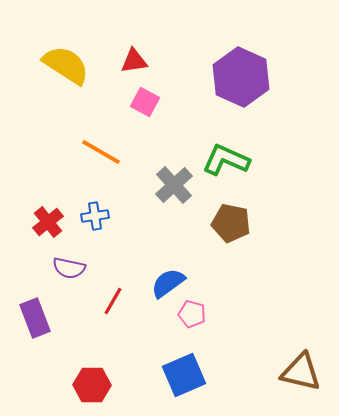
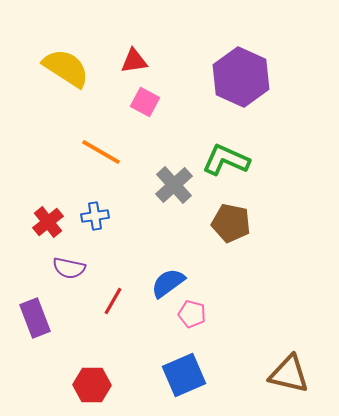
yellow semicircle: moved 3 px down
brown triangle: moved 12 px left, 2 px down
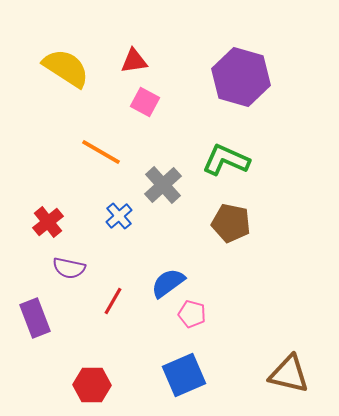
purple hexagon: rotated 8 degrees counterclockwise
gray cross: moved 11 px left
blue cross: moved 24 px right; rotated 32 degrees counterclockwise
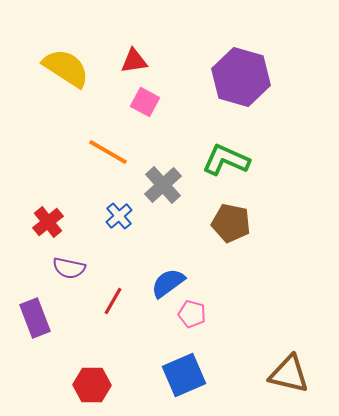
orange line: moved 7 px right
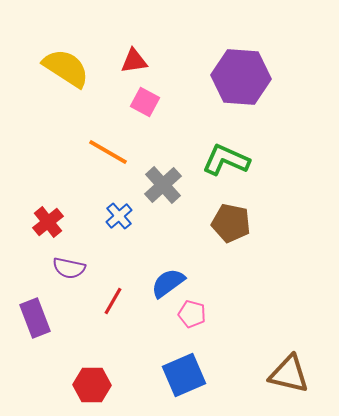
purple hexagon: rotated 12 degrees counterclockwise
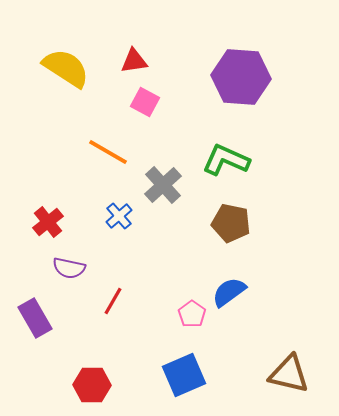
blue semicircle: moved 61 px right, 9 px down
pink pentagon: rotated 20 degrees clockwise
purple rectangle: rotated 9 degrees counterclockwise
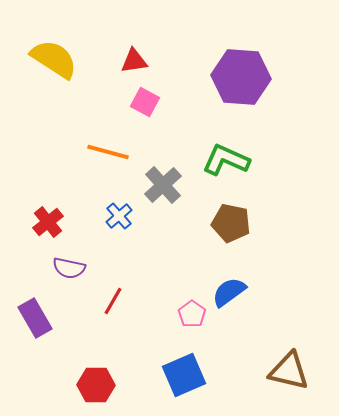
yellow semicircle: moved 12 px left, 9 px up
orange line: rotated 15 degrees counterclockwise
brown triangle: moved 3 px up
red hexagon: moved 4 px right
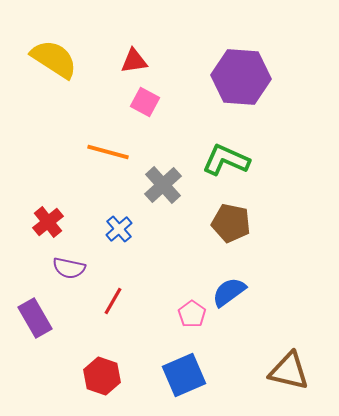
blue cross: moved 13 px down
red hexagon: moved 6 px right, 9 px up; rotated 18 degrees clockwise
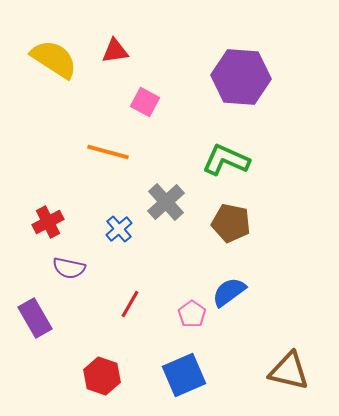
red triangle: moved 19 px left, 10 px up
gray cross: moved 3 px right, 17 px down
red cross: rotated 12 degrees clockwise
red line: moved 17 px right, 3 px down
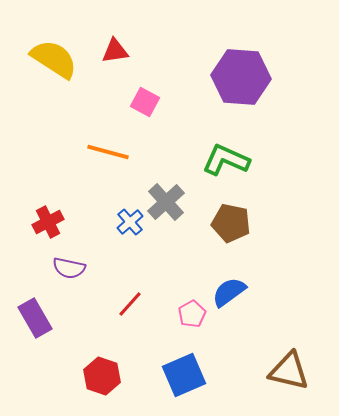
blue cross: moved 11 px right, 7 px up
red line: rotated 12 degrees clockwise
pink pentagon: rotated 8 degrees clockwise
